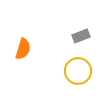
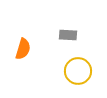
gray rectangle: moved 13 px left, 1 px up; rotated 24 degrees clockwise
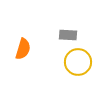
yellow circle: moved 9 px up
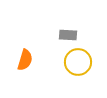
orange semicircle: moved 2 px right, 11 px down
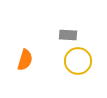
yellow circle: moved 1 px up
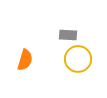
yellow circle: moved 2 px up
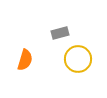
gray rectangle: moved 8 px left, 2 px up; rotated 18 degrees counterclockwise
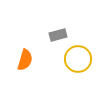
gray rectangle: moved 2 px left, 2 px down
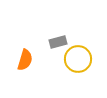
gray rectangle: moved 7 px down
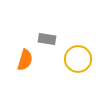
gray rectangle: moved 11 px left, 3 px up; rotated 24 degrees clockwise
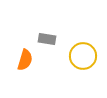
yellow circle: moved 5 px right, 3 px up
